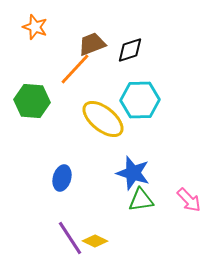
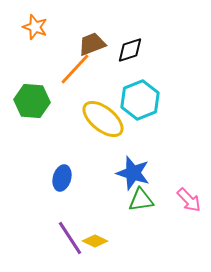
cyan hexagon: rotated 21 degrees counterclockwise
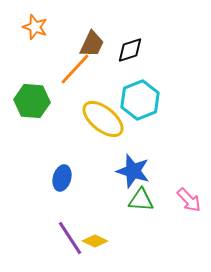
brown trapezoid: rotated 136 degrees clockwise
blue star: moved 2 px up
green triangle: rotated 12 degrees clockwise
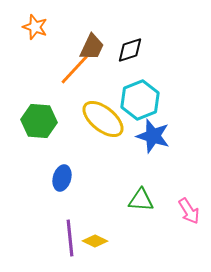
brown trapezoid: moved 3 px down
green hexagon: moved 7 px right, 20 px down
blue star: moved 20 px right, 35 px up
pink arrow: moved 11 px down; rotated 12 degrees clockwise
purple line: rotated 27 degrees clockwise
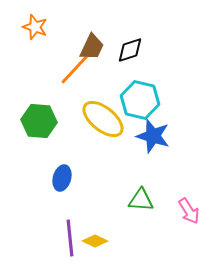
cyan hexagon: rotated 24 degrees counterclockwise
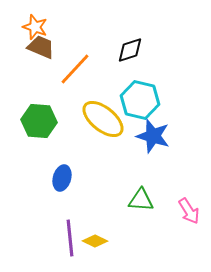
brown trapezoid: moved 51 px left; rotated 92 degrees counterclockwise
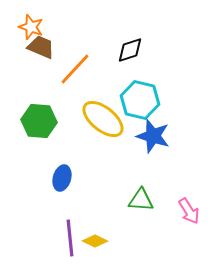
orange star: moved 4 px left
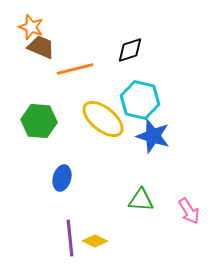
orange line: rotated 33 degrees clockwise
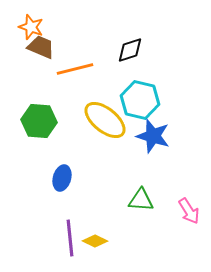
yellow ellipse: moved 2 px right, 1 px down
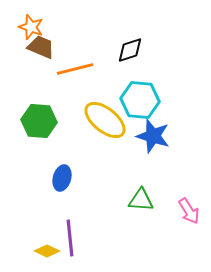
cyan hexagon: rotated 9 degrees counterclockwise
yellow diamond: moved 48 px left, 10 px down
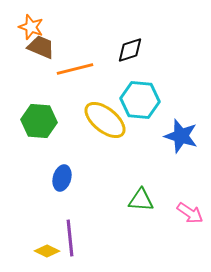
blue star: moved 28 px right
pink arrow: moved 1 px right, 2 px down; rotated 24 degrees counterclockwise
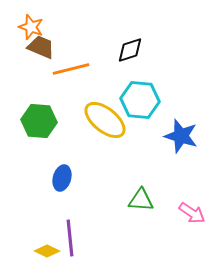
orange line: moved 4 px left
pink arrow: moved 2 px right
